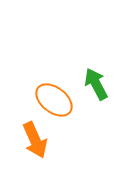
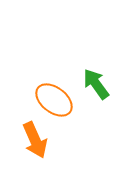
green arrow: rotated 8 degrees counterclockwise
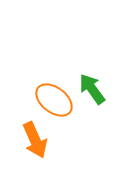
green arrow: moved 4 px left, 5 px down
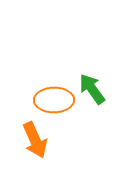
orange ellipse: rotated 39 degrees counterclockwise
